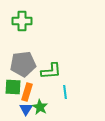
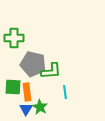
green cross: moved 8 px left, 17 px down
gray pentagon: moved 10 px right; rotated 20 degrees clockwise
orange rectangle: rotated 24 degrees counterclockwise
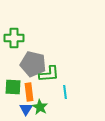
green L-shape: moved 2 px left, 3 px down
orange rectangle: moved 2 px right
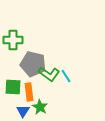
green cross: moved 1 px left, 2 px down
green L-shape: rotated 40 degrees clockwise
cyan line: moved 1 px right, 16 px up; rotated 24 degrees counterclockwise
blue triangle: moved 3 px left, 2 px down
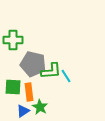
green L-shape: moved 2 px right, 3 px up; rotated 40 degrees counterclockwise
blue triangle: rotated 24 degrees clockwise
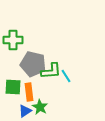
blue triangle: moved 2 px right
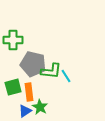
green L-shape: rotated 10 degrees clockwise
green square: rotated 18 degrees counterclockwise
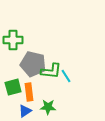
green star: moved 8 px right; rotated 28 degrees counterclockwise
